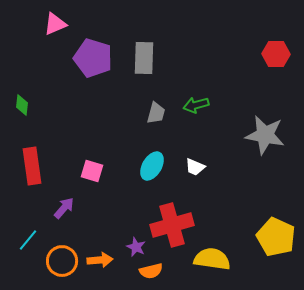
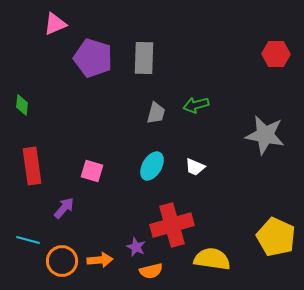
cyan line: rotated 65 degrees clockwise
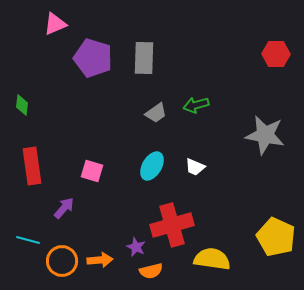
gray trapezoid: rotated 40 degrees clockwise
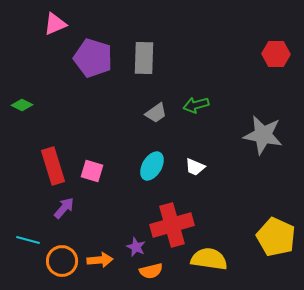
green diamond: rotated 70 degrees counterclockwise
gray star: moved 2 px left
red rectangle: moved 21 px right; rotated 9 degrees counterclockwise
yellow semicircle: moved 3 px left
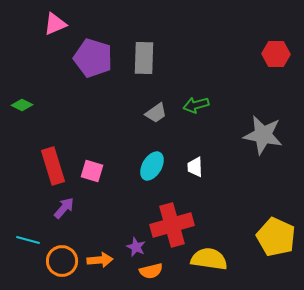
white trapezoid: rotated 65 degrees clockwise
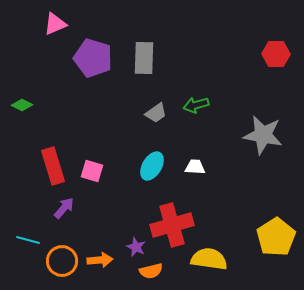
white trapezoid: rotated 95 degrees clockwise
yellow pentagon: rotated 15 degrees clockwise
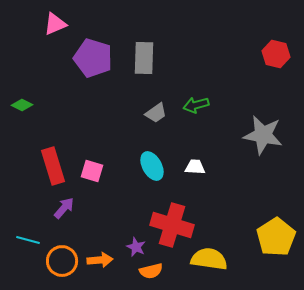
red hexagon: rotated 12 degrees clockwise
cyan ellipse: rotated 60 degrees counterclockwise
red cross: rotated 33 degrees clockwise
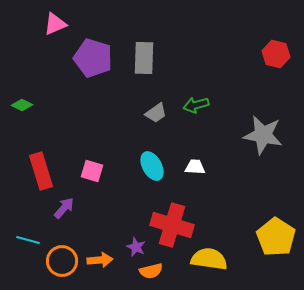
red rectangle: moved 12 px left, 5 px down
yellow pentagon: rotated 6 degrees counterclockwise
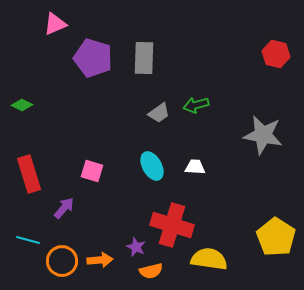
gray trapezoid: moved 3 px right
red rectangle: moved 12 px left, 3 px down
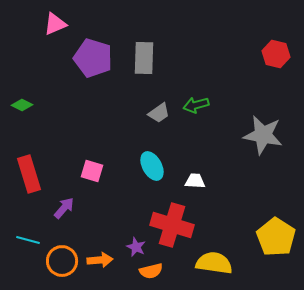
white trapezoid: moved 14 px down
yellow semicircle: moved 5 px right, 4 px down
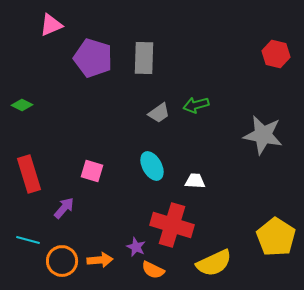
pink triangle: moved 4 px left, 1 px down
yellow semicircle: rotated 147 degrees clockwise
orange semicircle: moved 2 px right, 1 px up; rotated 40 degrees clockwise
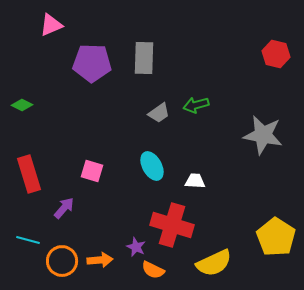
purple pentagon: moved 1 px left, 5 px down; rotated 15 degrees counterclockwise
